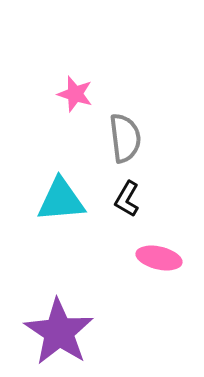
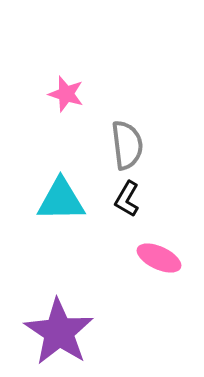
pink star: moved 9 px left
gray semicircle: moved 2 px right, 7 px down
cyan triangle: rotated 4 degrees clockwise
pink ellipse: rotated 12 degrees clockwise
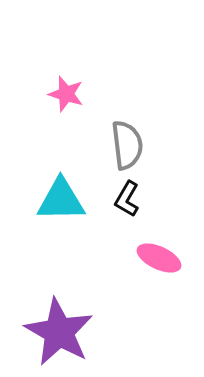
purple star: rotated 4 degrees counterclockwise
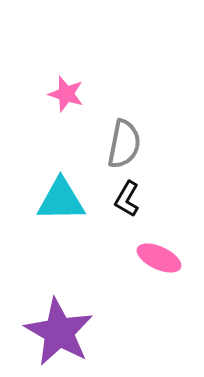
gray semicircle: moved 3 px left, 1 px up; rotated 18 degrees clockwise
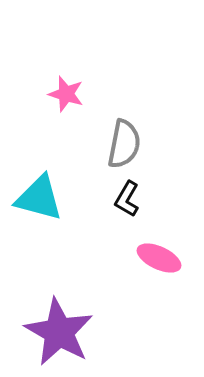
cyan triangle: moved 22 px left, 2 px up; rotated 16 degrees clockwise
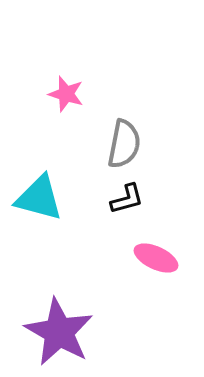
black L-shape: rotated 135 degrees counterclockwise
pink ellipse: moved 3 px left
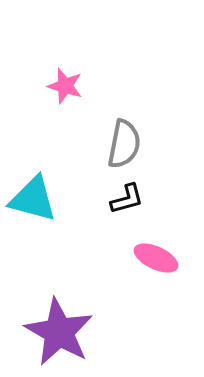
pink star: moved 1 px left, 8 px up
cyan triangle: moved 6 px left, 1 px down
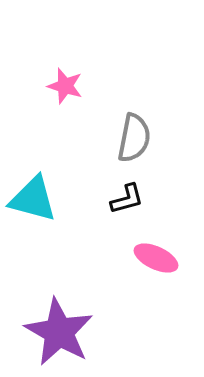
gray semicircle: moved 10 px right, 6 px up
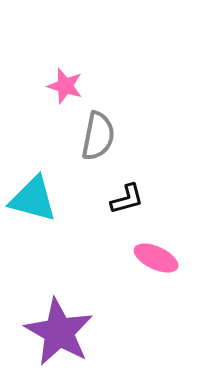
gray semicircle: moved 36 px left, 2 px up
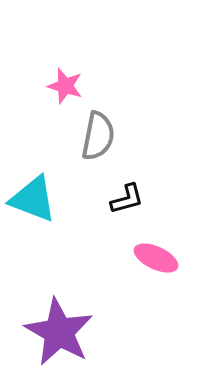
cyan triangle: rotated 6 degrees clockwise
